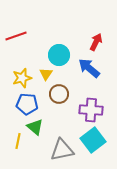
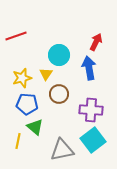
blue arrow: rotated 40 degrees clockwise
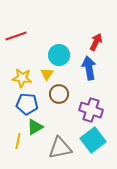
yellow triangle: moved 1 px right
yellow star: rotated 24 degrees clockwise
purple cross: rotated 15 degrees clockwise
green triangle: rotated 48 degrees clockwise
gray triangle: moved 2 px left, 2 px up
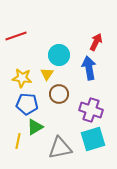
cyan square: moved 1 px up; rotated 20 degrees clockwise
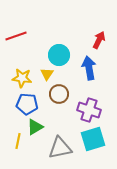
red arrow: moved 3 px right, 2 px up
purple cross: moved 2 px left
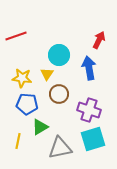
green triangle: moved 5 px right
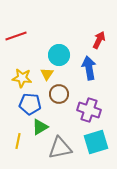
blue pentagon: moved 3 px right
cyan square: moved 3 px right, 3 px down
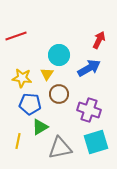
blue arrow: rotated 70 degrees clockwise
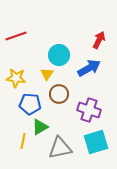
yellow star: moved 6 px left
yellow line: moved 5 px right
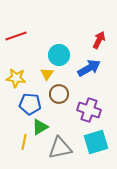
yellow line: moved 1 px right, 1 px down
